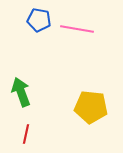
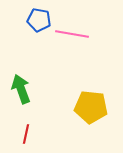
pink line: moved 5 px left, 5 px down
green arrow: moved 3 px up
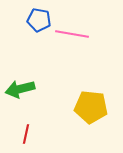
green arrow: moved 1 px left; rotated 84 degrees counterclockwise
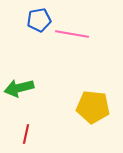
blue pentagon: rotated 20 degrees counterclockwise
green arrow: moved 1 px left, 1 px up
yellow pentagon: moved 2 px right
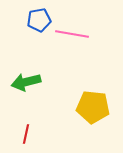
green arrow: moved 7 px right, 6 px up
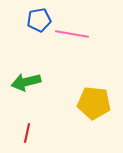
yellow pentagon: moved 1 px right, 4 px up
red line: moved 1 px right, 1 px up
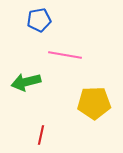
pink line: moved 7 px left, 21 px down
yellow pentagon: rotated 8 degrees counterclockwise
red line: moved 14 px right, 2 px down
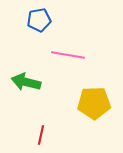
pink line: moved 3 px right
green arrow: rotated 28 degrees clockwise
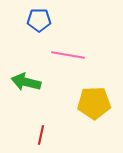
blue pentagon: rotated 10 degrees clockwise
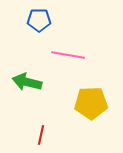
green arrow: moved 1 px right
yellow pentagon: moved 3 px left
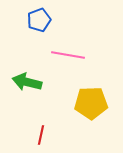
blue pentagon: rotated 20 degrees counterclockwise
